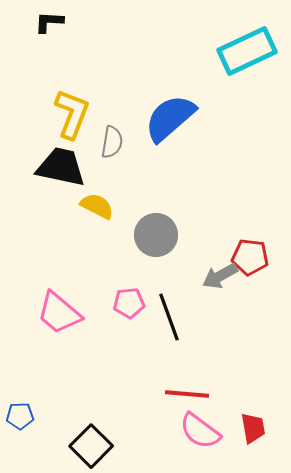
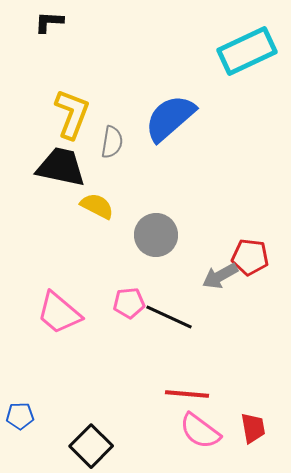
black line: rotated 45 degrees counterclockwise
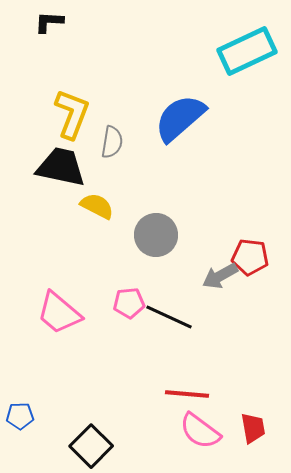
blue semicircle: moved 10 px right
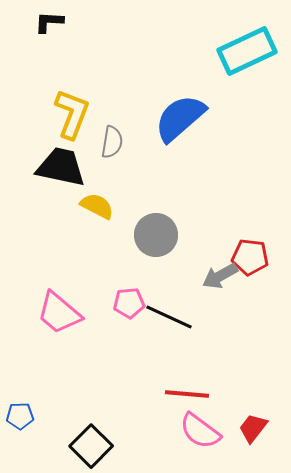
red trapezoid: rotated 132 degrees counterclockwise
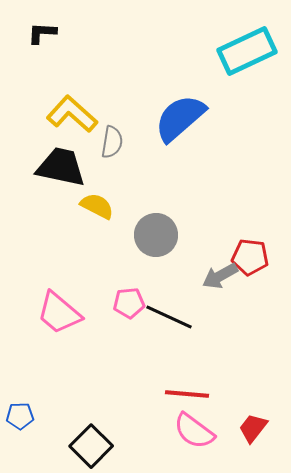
black L-shape: moved 7 px left, 11 px down
yellow L-shape: rotated 69 degrees counterclockwise
pink semicircle: moved 6 px left
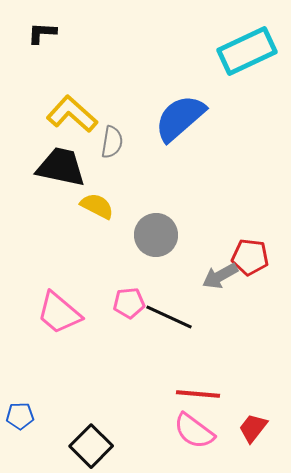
red line: moved 11 px right
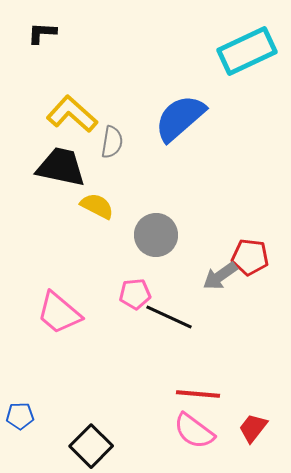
gray arrow: rotated 6 degrees counterclockwise
pink pentagon: moved 6 px right, 9 px up
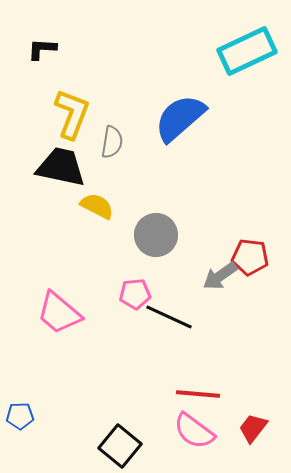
black L-shape: moved 16 px down
yellow L-shape: rotated 69 degrees clockwise
black square: moved 29 px right; rotated 6 degrees counterclockwise
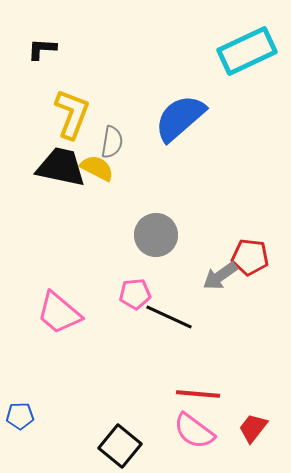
yellow semicircle: moved 38 px up
